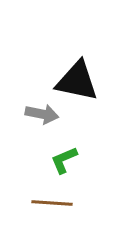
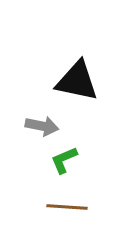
gray arrow: moved 12 px down
brown line: moved 15 px right, 4 px down
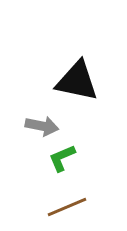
green L-shape: moved 2 px left, 2 px up
brown line: rotated 27 degrees counterclockwise
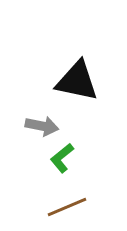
green L-shape: rotated 16 degrees counterclockwise
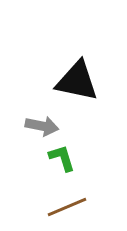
green L-shape: rotated 112 degrees clockwise
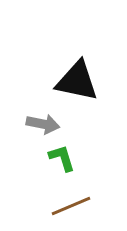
gray arrow: moved 1 px right, 2 px up
brown line: moved 4 px right, 1 px up
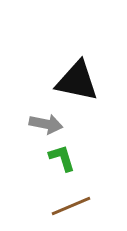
gray arrow: moved 3 px right
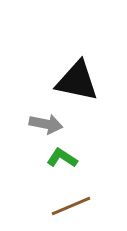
green L-shape: rotated 40 degrees counterclockwise
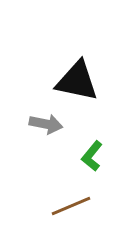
green L-shape: moved 30 px right, 2 px up; rotated 84 degrees counterclockwise
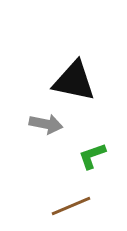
black triangle: moved 3 px left
green L-shape: rotated 32 degrees clockwise
